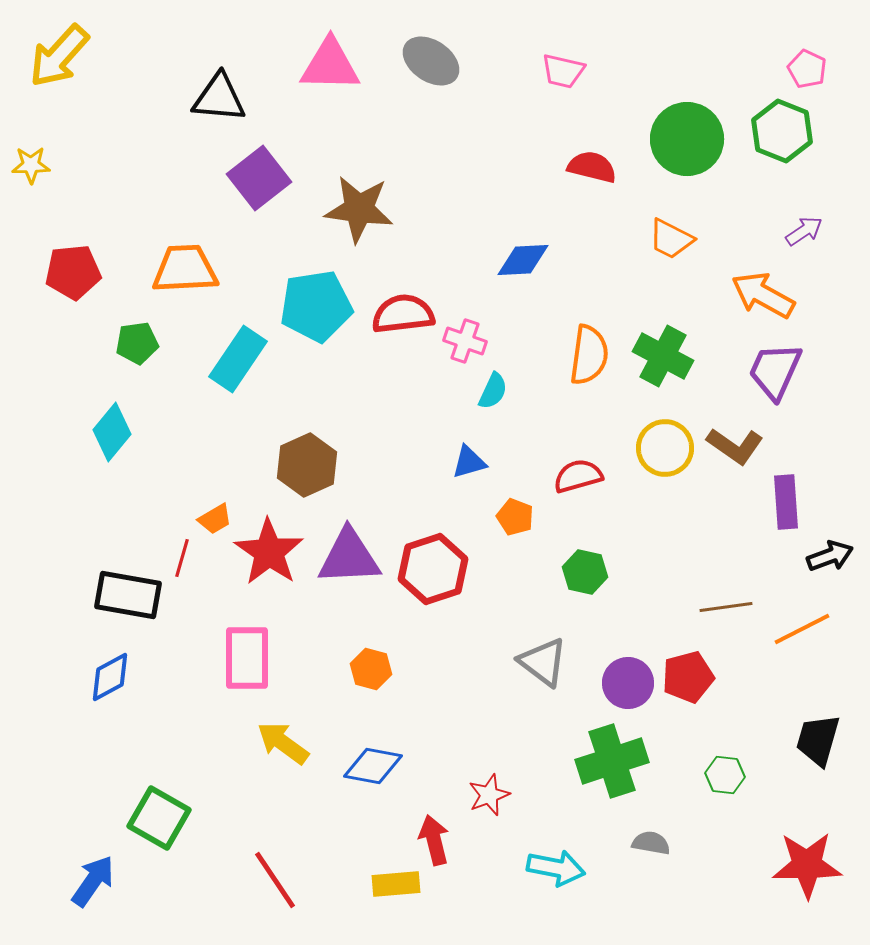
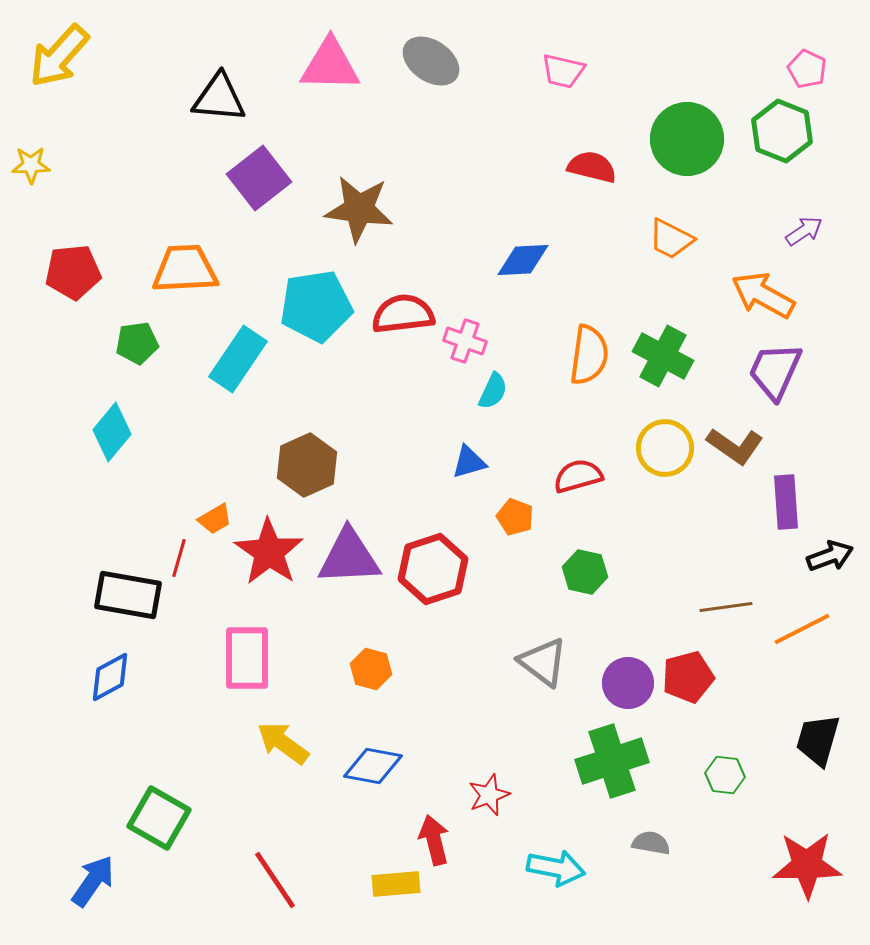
red line at (182, 558): moved 3 px left
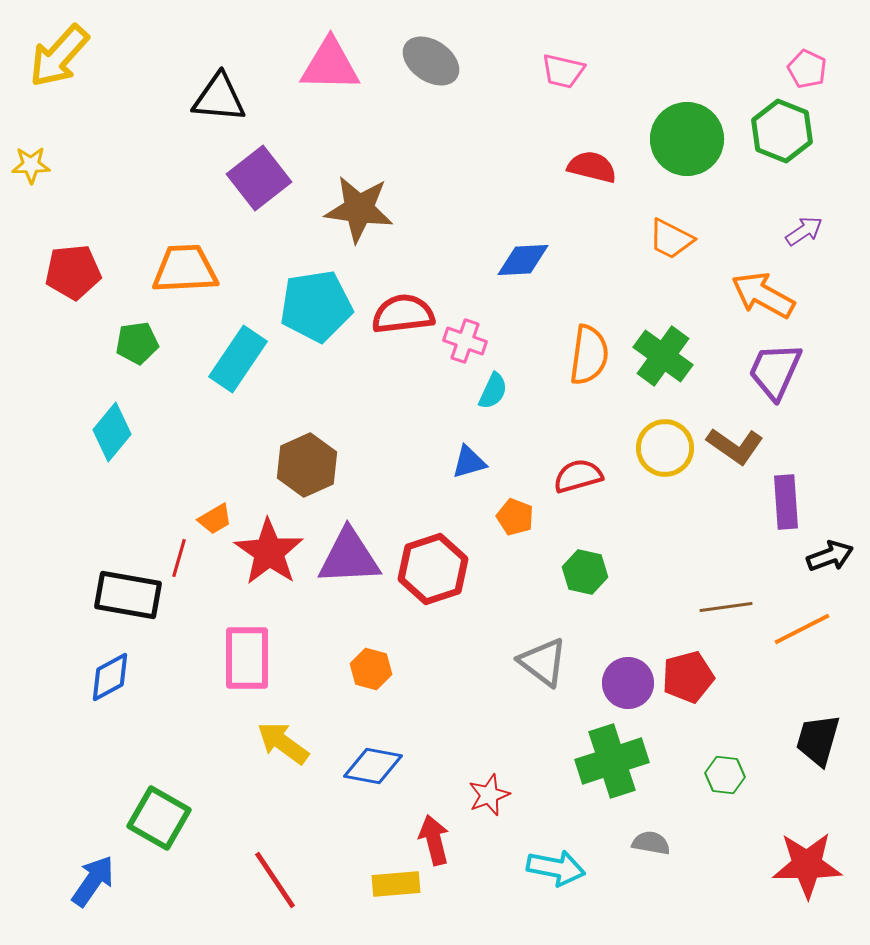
green cross at (663, 356): rotated 8 degrees clockwise
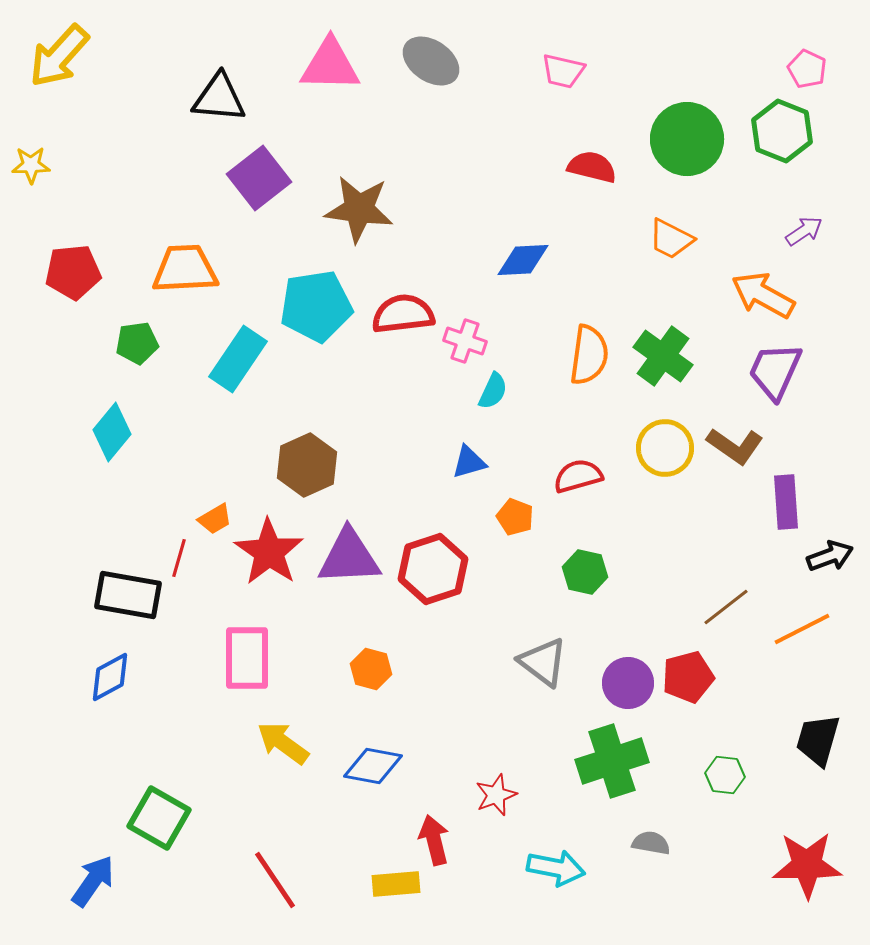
brown line at (726, 607): rotated 30 degrees counterclockwise
red star at (489, 795): moved 7 px right
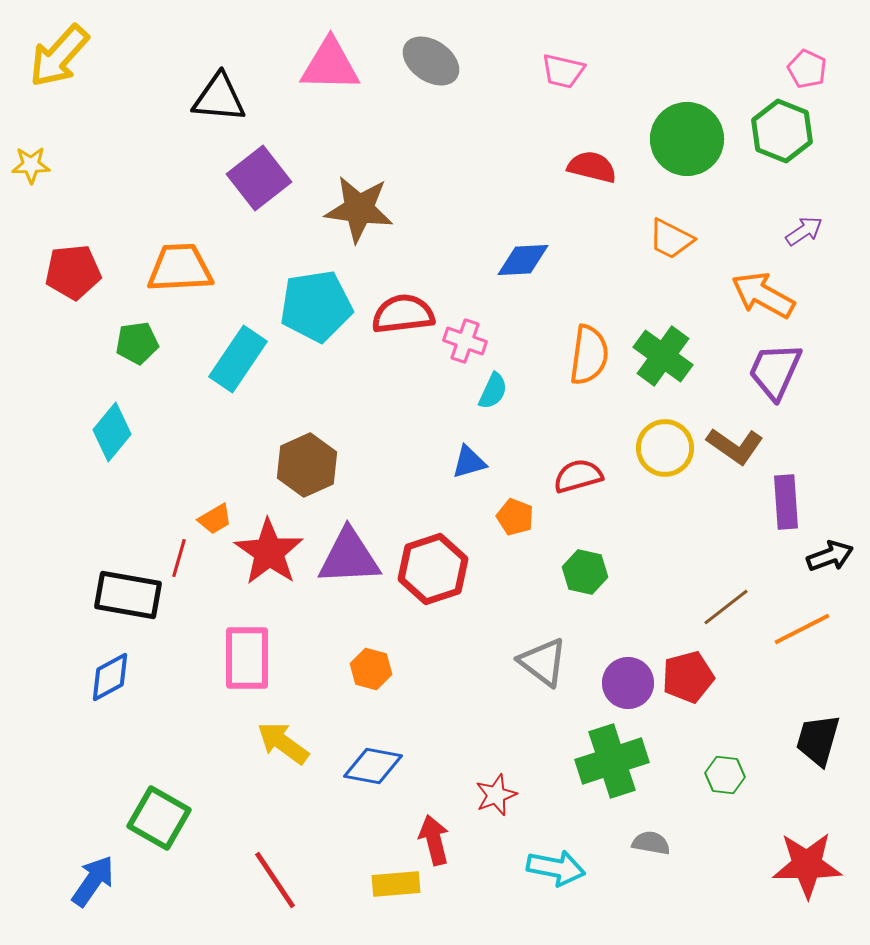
orange trapezoid at (185, 269): moved 5 px left, 1 px up
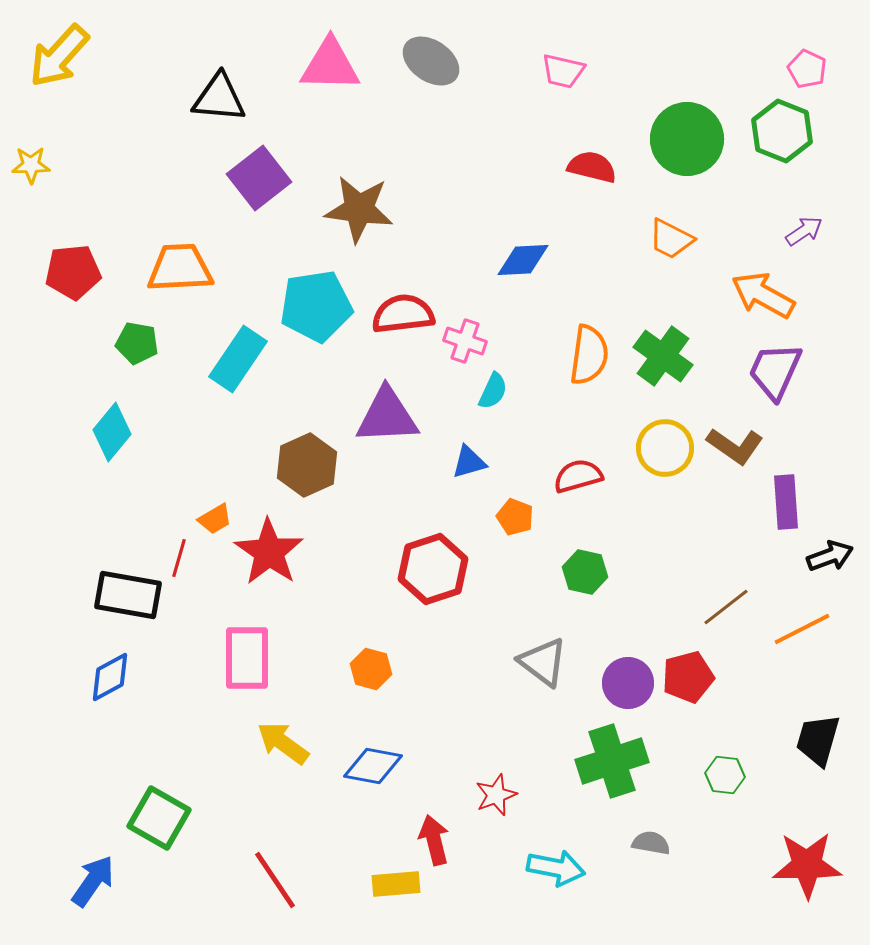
green pentagon at (137, 343): rotated 18 degrees clockwise
purple triangle at (349, 557): moved 38 px right, 141 px up
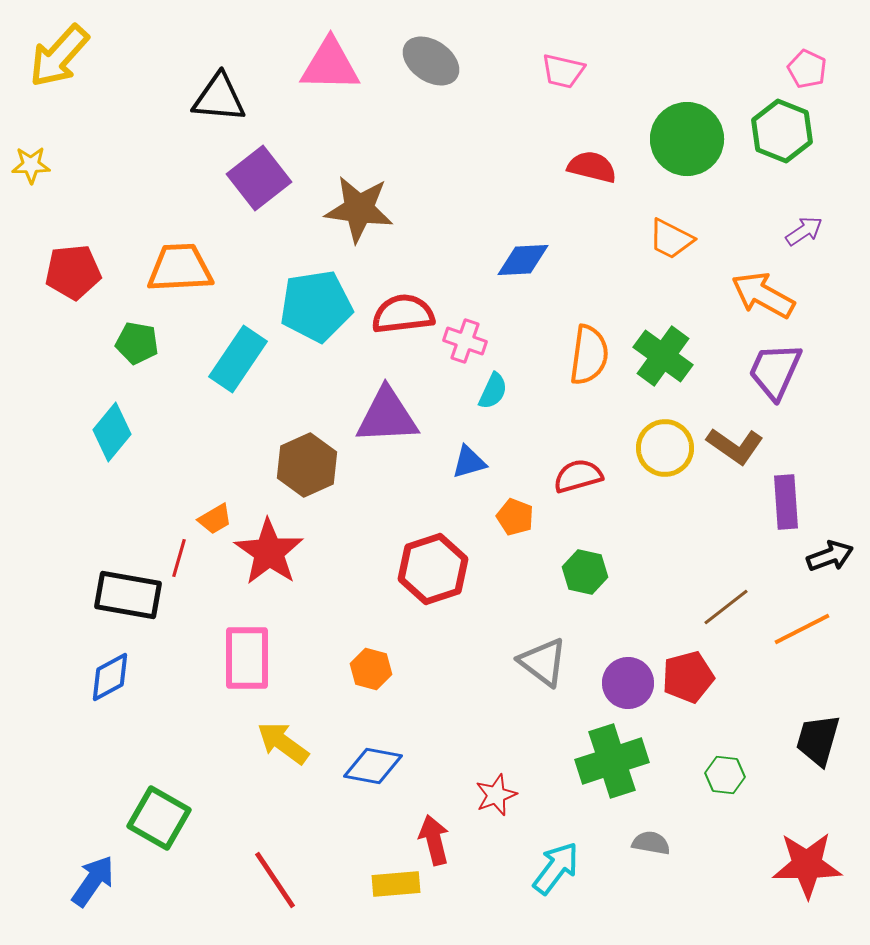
cyan arrow at (556, 868): rotated 64 degrees counterclockwise
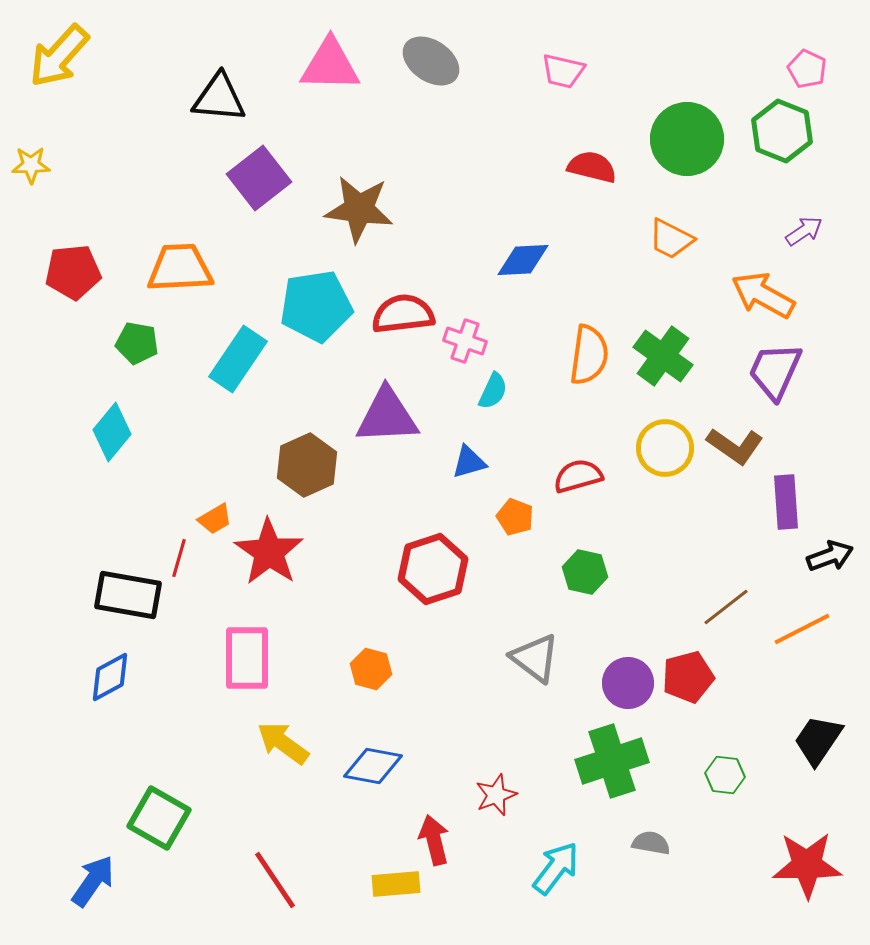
gray triangle at (543, 662): moved 8 px left, 4 px up
black trapezoid at (818, 740): rotated 18 degrees clockwise
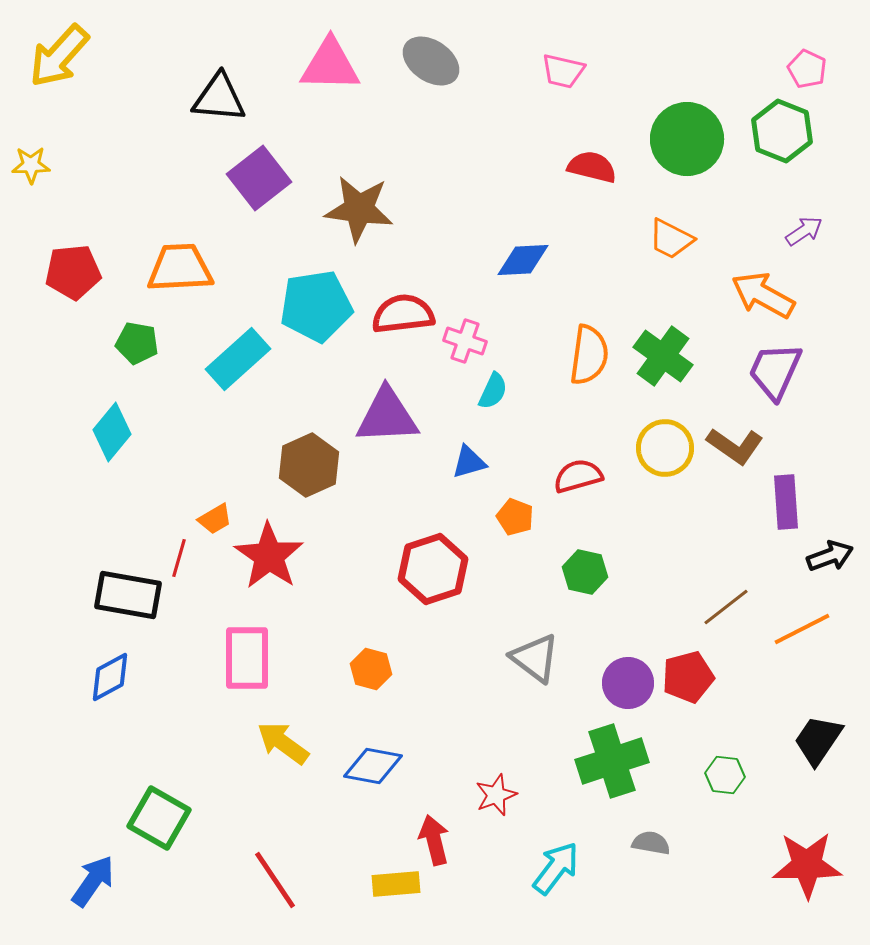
cyan rectangle at (238, 359): rotated 14 degrees clockwise
brown hexagon at (307, 465): moved 2 px right
red star at (269, 552): moved 4 px down
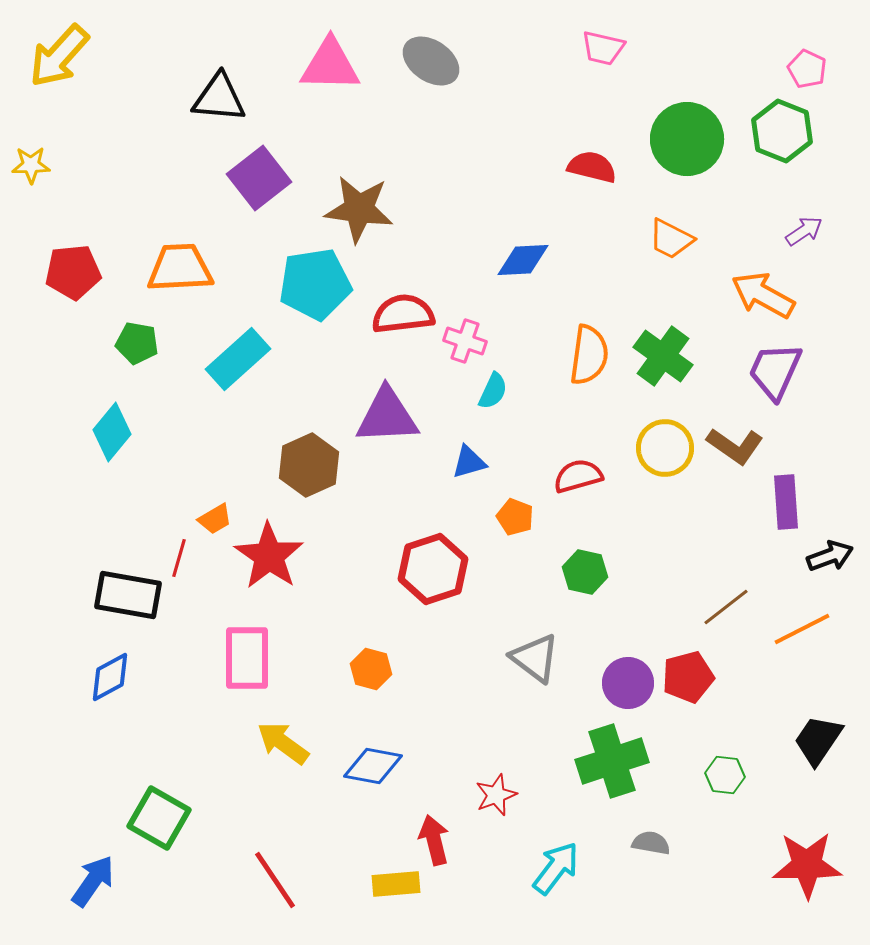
pink trapezoid at (563, 71): moved 40 px right, 23 px up
cyan pentagon at (316, 306): moved 1 px left, 22 px up
